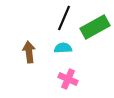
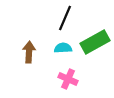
black line: moved 1 px right
green rectangle: moved 15 px down
brown arrow: rotated 10 degrees clockwise
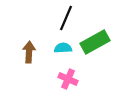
black line: moved 1 px right
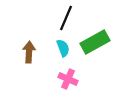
cyan semicircle: rotated 72 degrees clockwise
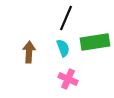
green rectangle: rotated 20 degrees clockwise
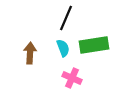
green rectangle: moved 1 px left, 3 px down
brown arrow: moved 1 px right, 1 px down
pink cross: moved 4 px right, 1 px up
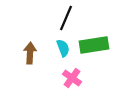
pink cross: rotated 12 degrees clockwise
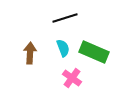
black line: moved 1 px left; rotated 50 degrees clockwise
green rectangle: moved 7 px down; rotated 32 degrees clockwise
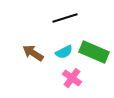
cyan semicircle: moved 1 px right, 4 px down; rotated 84 degrees clockwise
brown arrow: moved 3 px right; rotated 60 degrees counterclockwise
